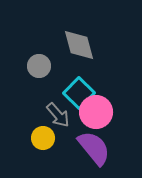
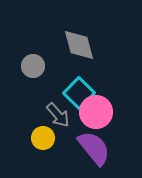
gray circle: moved 6 px left
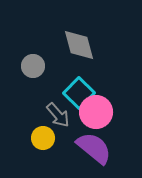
purple semicircle: rotated 12 degrees counterclockwise
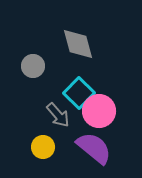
gray diamond: moved 1 px left, 1 px up
pink circle: moved 3 px right, 1 px up
yellow circle: moved 9 px down
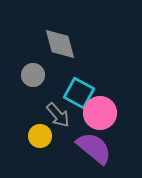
gray diamond: moved 18 px left
gray circle: moved 9 px down
cyan square: rotated 16 degrees counterclockwise
pink circle: moved 1 px right, 2 px down
yellow circle: moved 3 px left, 11 px up
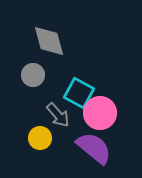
gray diamond: moved 11 px left, 3 px up
yellow circle: moved 2 px down
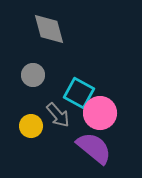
gray diamond: moved 12 px up
yellow circle: moved 9 px left, 12 px up
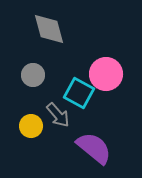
pink circle: moved 6 px right, 39 px up
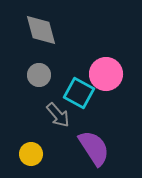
gray diamond: moved 8 px left, 1 px down
gray circle: moved 6 px right
yellow circle: moved 28 px down
purple semicircle: rotated 18 degrees clockwise
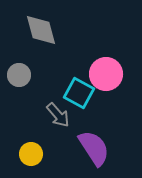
gray circle: moved 20 px left
